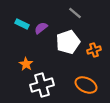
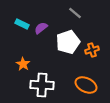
orange cross: moved 2 px left
orange star: moved 3 px left
white cross: rotated 20 degrees clockwise
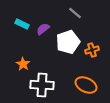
purple semicircle: moved 2 px right, 1 px down
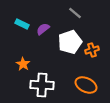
white pentagon: moved 2 px right
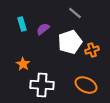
cyan rectangle: rotated 48 degrees clockwise
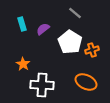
white pentagon: rotated 20 degrees counterclockwise
orange ellipse: moved 3 px up
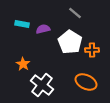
cyan rectangle: rotated 64 degrees counterclockwise
purple semicircle: rotated 24 degrees clockwise
orange cross: rotated 16 degrees clockwise
white cross: rotated 35 degrees clockwise
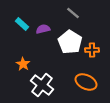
gray line: moved 2 px left
cyan rectangle: rotated 32 degrees clockwise
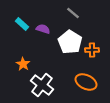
purple semicircle: rotated 32 degrees clockwise
